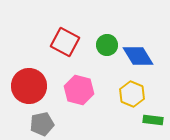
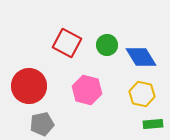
red square: moved 2 px right, 1 px down
blue diamond: moved 3 px right, 1 px down
pink hexagon: moved 8 px right
yellow hexagon: moved 10 px right; rotated 10 degrees counterclockwise
green rectangle: moved 4 px down; rotated 12 degrees counterclockwise
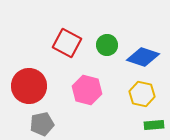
blue diamond: moved 2 px right; rotated 40 degrees counterclockwise
green rectangle: moved 1 px right, 1 px down
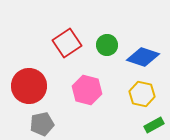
red square: rotated 28 degrees clockwise
green rectangle: rotated 24 degrees counterclockwise
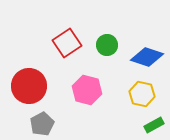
blue diamond: moved 4 px right
gray pentagon: rotated 15 degrees counterclockwise
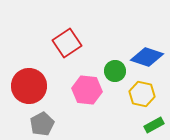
green circle: moved 8 px right, 26 px down
pink hexagon: rotated 8 degrees counterclockwise
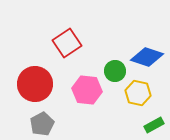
red circle: moved 6 px right, 2 px up
yellow hexagon: moved 4 px left, 1 px up
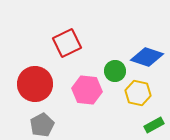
red square: rotated 8 degrees clockwise
gray pentagon: moved 1 px down
